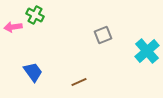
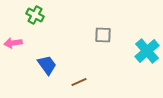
pink arrow: moved 16 px down
gray square: rotated 24 degrees clockwise
blue trapezoid: moved 14 px right, 7 px up
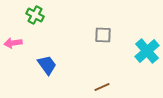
brown line: moved 23 px right, 5 px down
